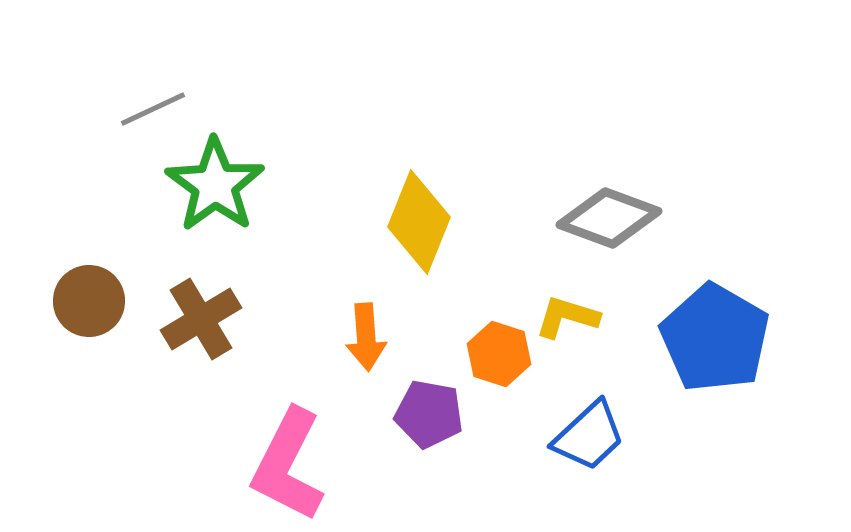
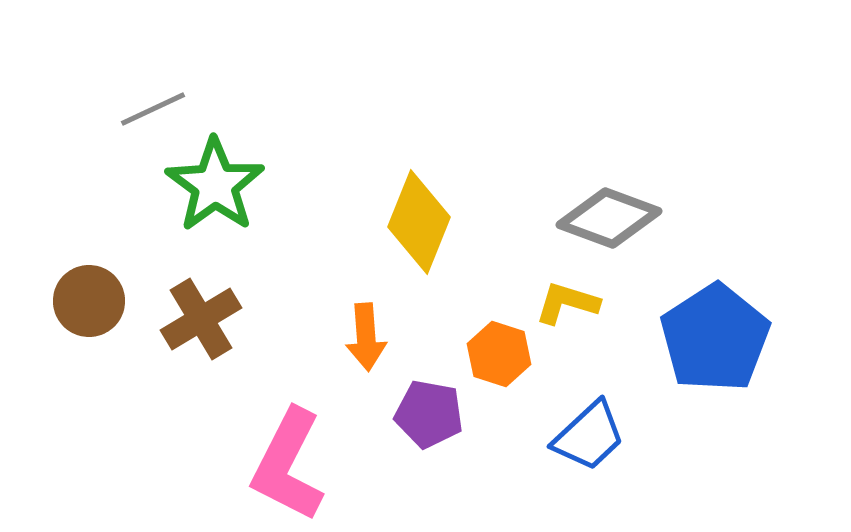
yellow L-shape: moved 14 px up
blue pentagon: rotated 9 degrees clockwise
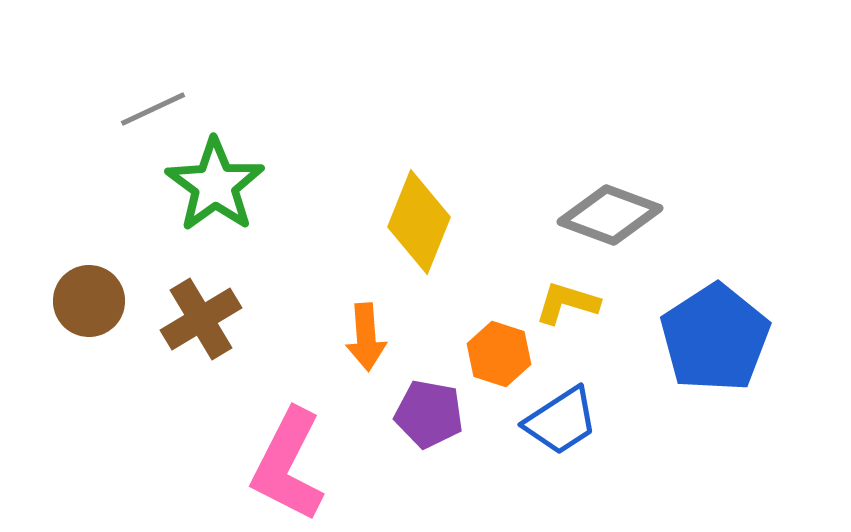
gray diamond: moved 1 px right, 3 px up
blue trapezoid: moved 28 px left, 15 px up; rotated 10 degrees clockwise
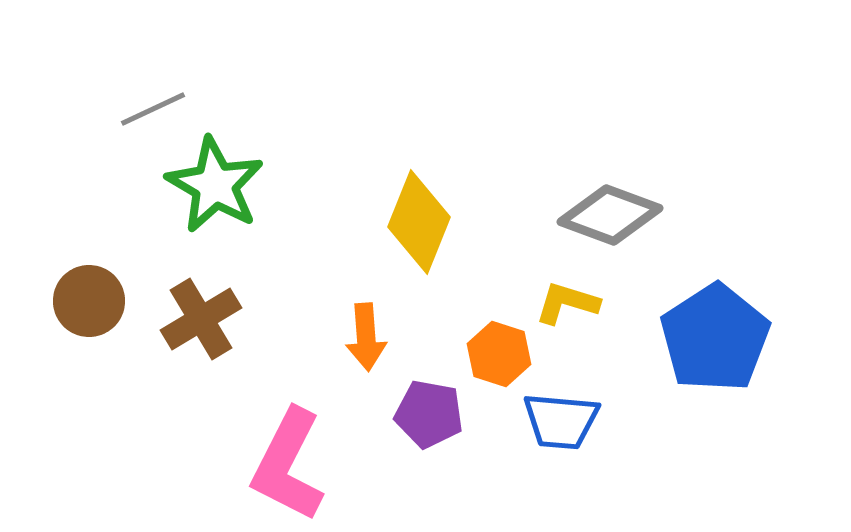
green star: rotated 6 degrees counterclockwise
blue trapezoid: rotated 38 degrees clockwise
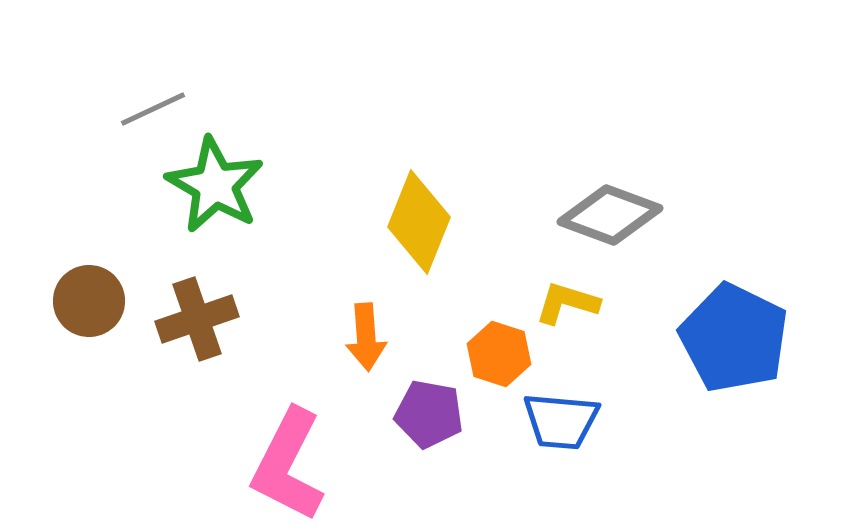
brown cross: moved 4 px left; rotated 12 degrees clockwise
blue pentagon: moved 19 px right; rotated 13 degrees counterclockwise
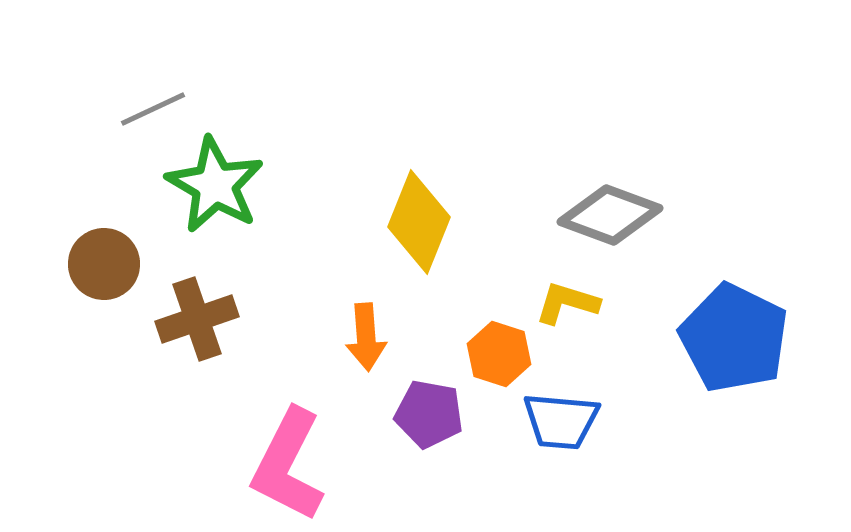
brown circle: moved 15 px right, 37 px up
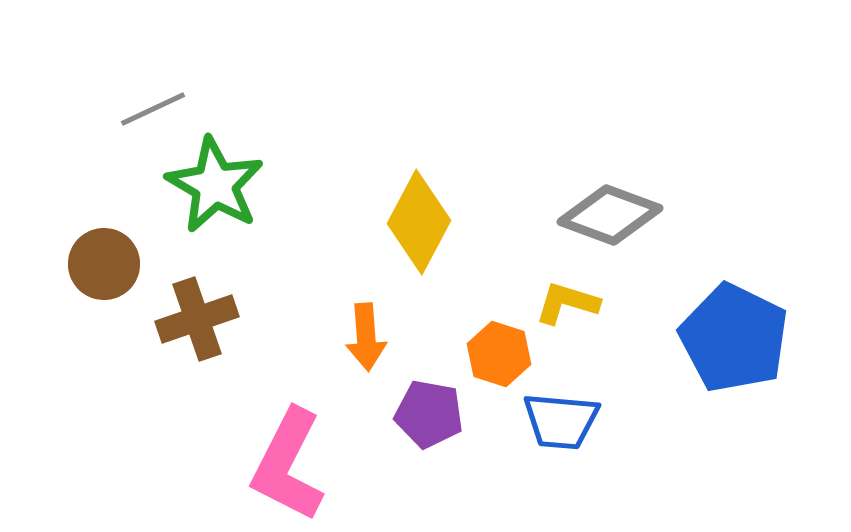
yellow diamond: rotated 6 degrees clockwise
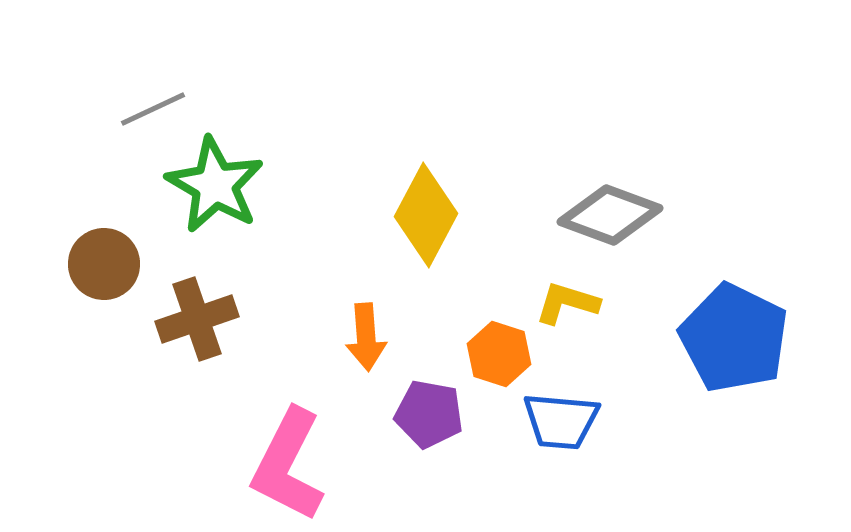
yellow diamond: moved 7 px right, 7 px up
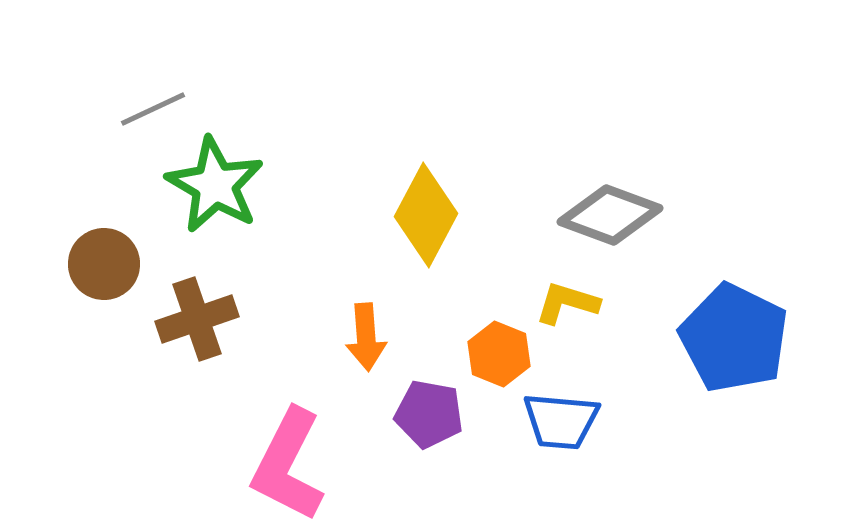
orange hexagon: rotated 4 degrees clockwise
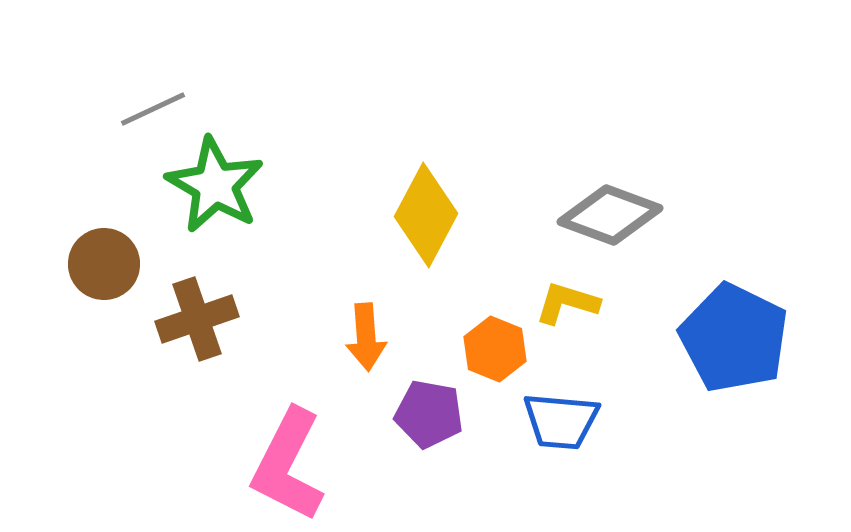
orange hexagon: moved 4 px left, 5 px up
